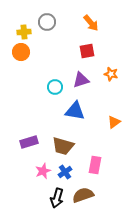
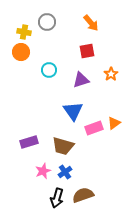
yellow cross: rotated 16 degrees clockwise
orange star: rotated 24 degrees clockwise
cyan circle: moved 6 px left, 17 px up
blue triangle: moved 2 px left; rotated 45 degrees clockwise
orange triangle: moved 1 px down
pink rectangle: moved 1 px left, 37 px up; rotated 60 degrees clockwise
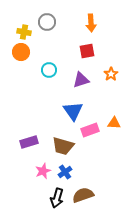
orange arrow: rotated 36 degrees clockwise
orange triangle: rotated 40 degrees clockwise
pink rectangle: moved 4 px left, 2 px down
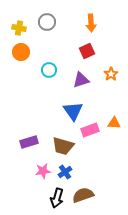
yellow cross: moved 5 px left, 4 px up
red square: rotated 14 degrees counterclockwise
pink star: rotated 14 degrees clockwise
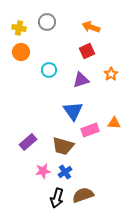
orange arrow: moved 4 px down; rotated 114 degrees clockwise
purple rectangle: moved 1 px left; rotated 24 degrees counterclockwise
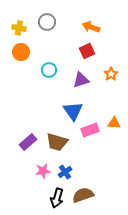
brown trapezoid: moved 6 px left, 4 px up
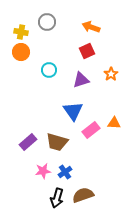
yellow cross: moved 2 px right, 4 px down
pink rectangle: moved 1 px right; rotated 18 degrees counterclockwise
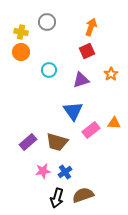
orange arrow: rotated 90 degrees clockwise
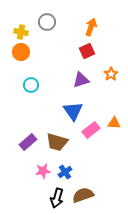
cyan circle: moved 18 px left, 15 px down
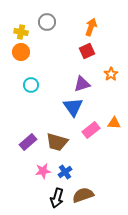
purple triangle: moved 1 px right, 4 px down
blue triangle: moved 4 px up
